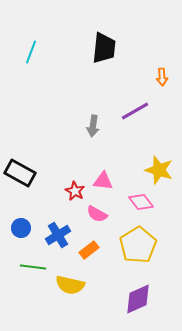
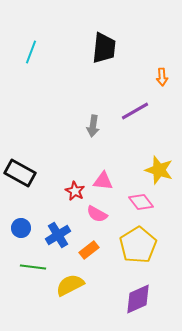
yellow semicircle: rotated 140 degrees clockwise
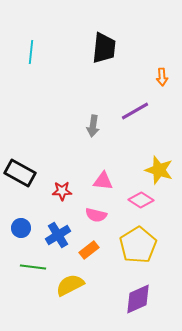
cyan line: rotated 15 degrees counterclockwise
red star: moved 13 px left; rotated 30 degrees counterclockwise
pink diamond: moved 2 px up; rotated 20 degrees counterclockwise
pink semicircle: moved 1 px left, 1 px down; rotated 15 degrees counterclockwise
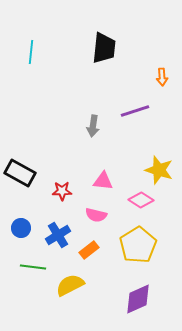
purple line: rotated 12 degrees clockwise
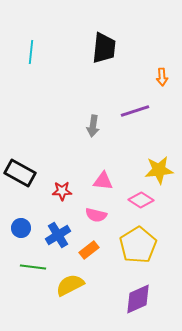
yellow star: rotated 24 degrees counterclockwise
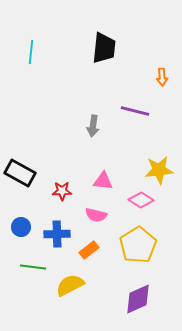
purple line: rotated 32 degrees clockwise
blue circle: moved 1 px up
blue cross: moved 1 px left, 1 px up; rotated 30 degrees clockwise
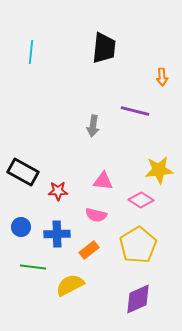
black rectangle: moved 3 px right, 1 px up
red star: moved 4 px left
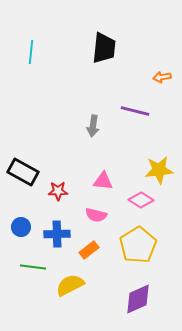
orange arrow: rotated 84 degrees clockwise
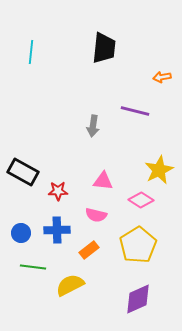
yellow star: rotated 20 degrees counterclockwise
blue circle: moved 6 px down
blue cross: moved 4 px up
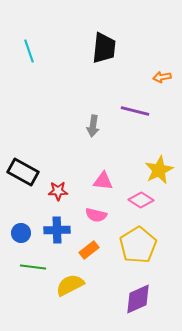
cyan line: moved 2 px left, 1 px up; rotated 25 degrees counterclockwise
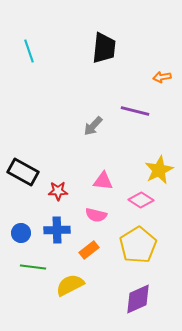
gray arrow: rotated 35 degrees clockwise
